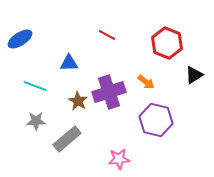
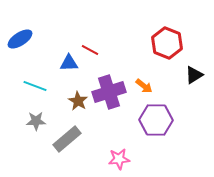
red line: moved 17 px left, 15 px down
orange arrow: moved 2 px left, 4 px down
purple hexagon: rotated 12 degrees counterclockwise
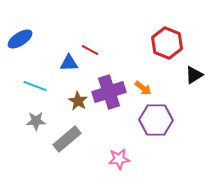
orange arrow: moved 1 px left, 2 px down
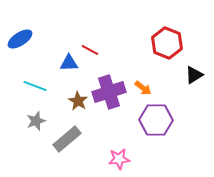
gray star: rotated 18 degrees counterclockwise
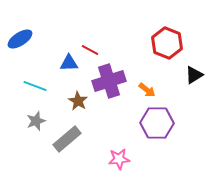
orange arrow: moved 4 px right, 2 px down
purple cross: moved 11 px up
purple hexagon: moved 1 px right, 3 px down
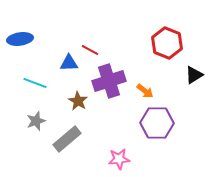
blue ellipse: rotated 25 degrees clockwise
cyan line: moved 3 px up
orange arrow: moved 2 px left, 1 px down
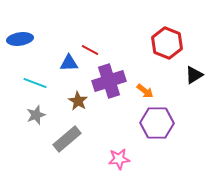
gray star: moved 6 px up
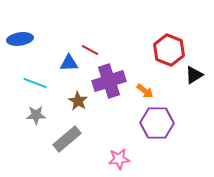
red hexagon: moved 2 px right, 7 px down
gray star: rotated 18 degrees clockwise
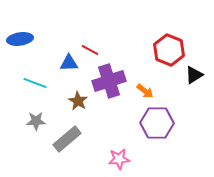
gray star: moved 6 px down
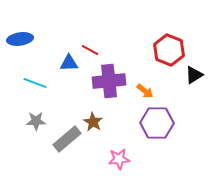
purple cross: rotated 12 degrees clockwise
brown star: moved 15 px right, 21 px down
